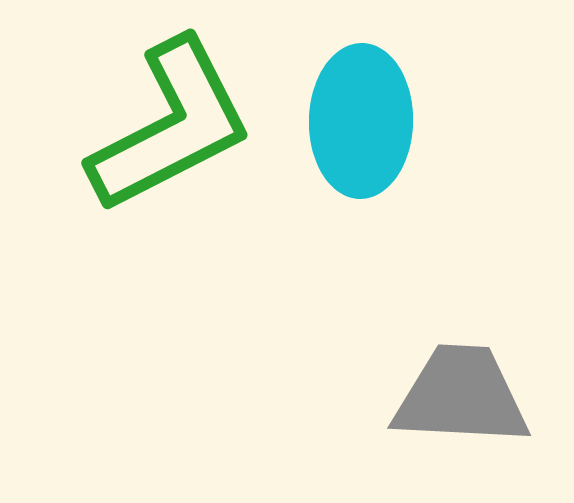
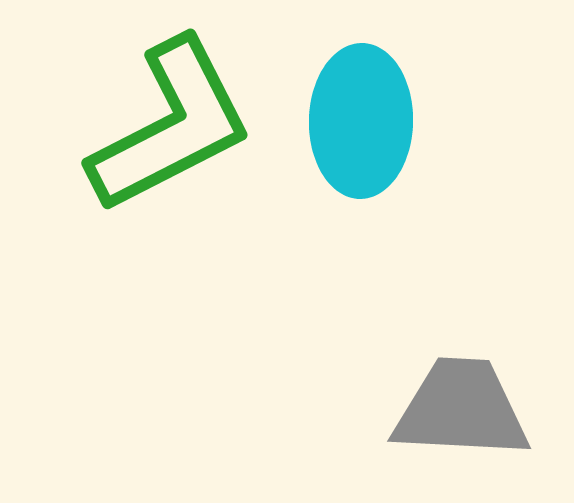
gray trapezoid: moved 13 px down
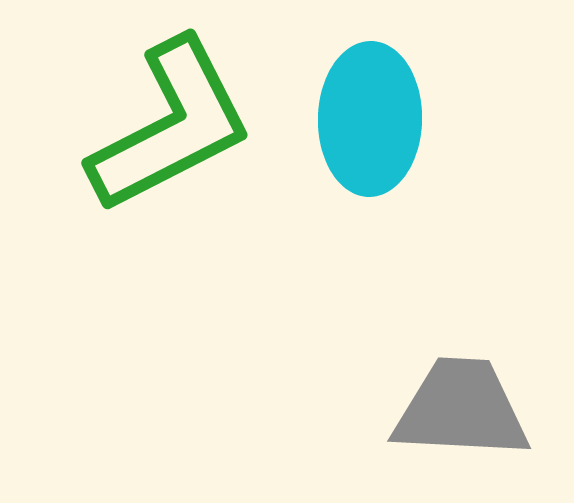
cyan ellipse: moved 9 px right, 2 px up
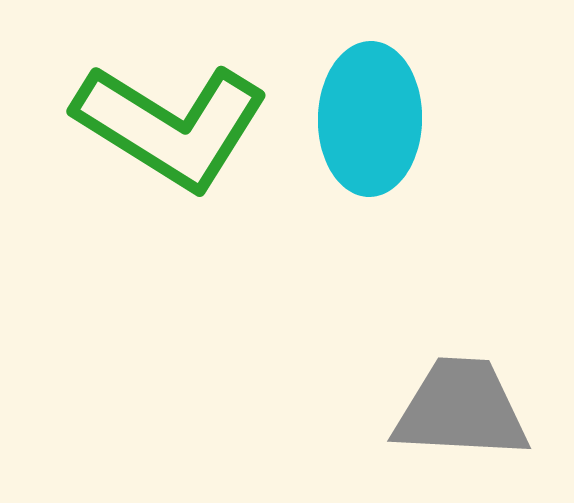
green L-shape: rotated 59 degrees clockwise
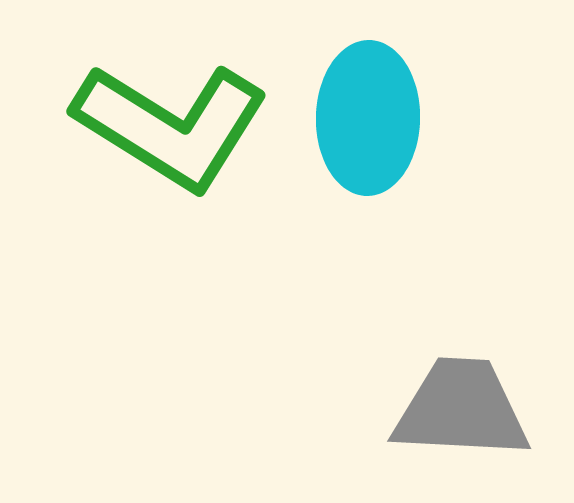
cyan ellipse: moved 2 px left, 1 px up
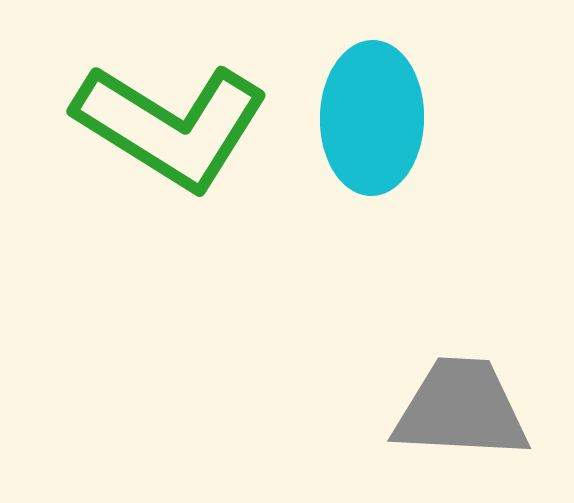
cyan ellipse: moved 4 px right
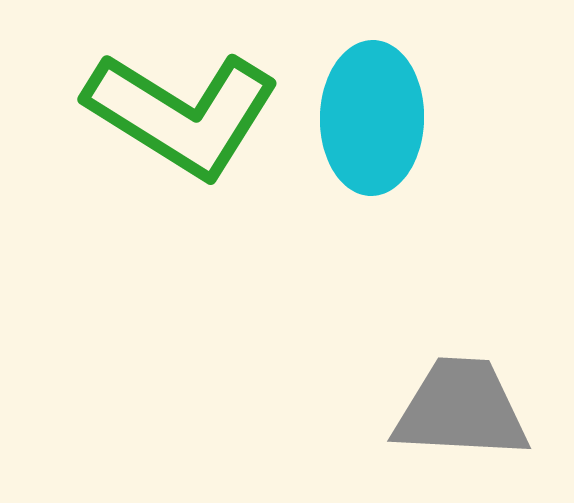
green L-shape: moved 11 px right, 12 px up
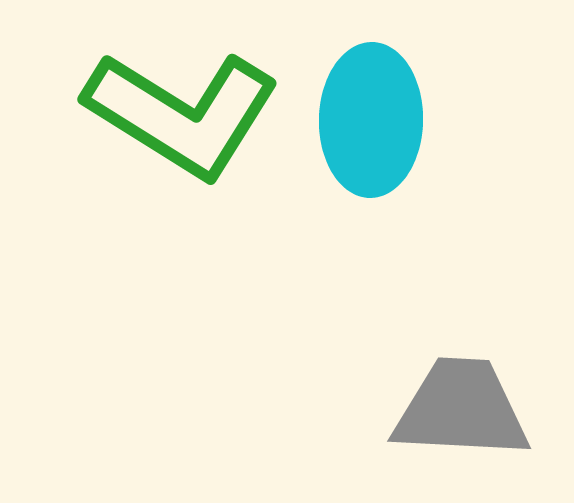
cyan ellipse: moved 1 px left, 2 px down
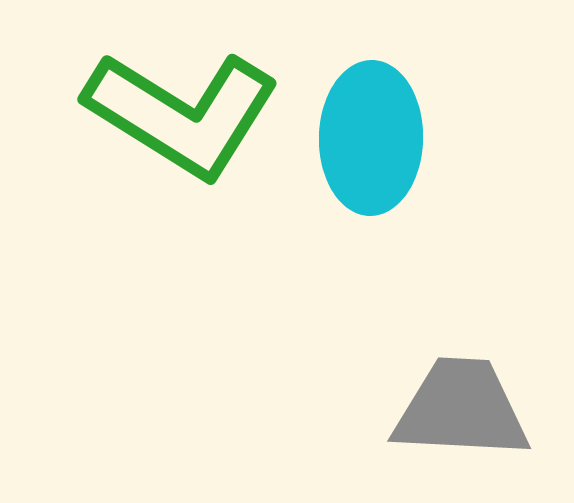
cyan ellipse: moved 18 px down
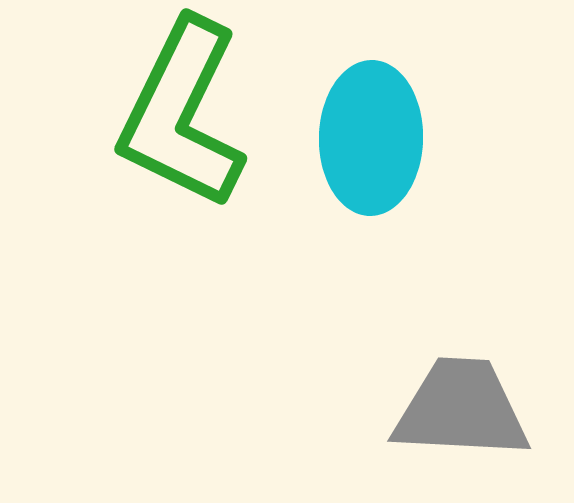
green L-shape: rotated 84 degrees clockwise
